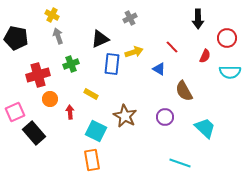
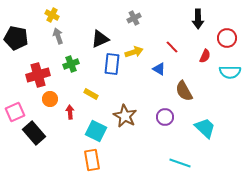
gray cross: moved 4 px right
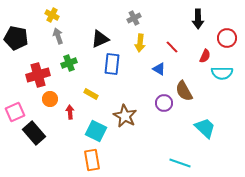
yellow arrow: moved 6 px right, 9 px up; rotated 114 degrees clockwise
green cross: moved 2 px left, 1 px up
cyan semicircle: moved 8 px left, 1 px down
purple circle: moved 1 px left, 14 px up
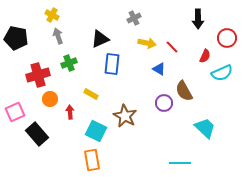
yellow arrow: moved 7 px right; rotated 84 degrees counterclockwise
cyan semicircle: rotated 25 degrees counterclockwise
black rectangle: moved 3 px right, 1 px down
cyan line: rotated 20 degrees counterclockwise
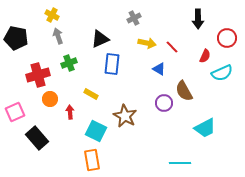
cyan trapezoid: rotated 110 degrees clockwise
black rectangle: moved 4 px down
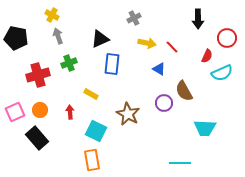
red semicircle: moved 2 px right
orange circle: moved 10 px left, 11 px down
brown star: moved 3 px right, 2 px up
cyan trapezoid: rotated 30 degrees clockwise
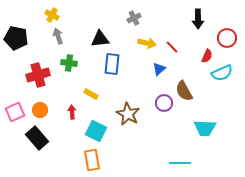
black triangle: rotated 18 degrees clockwise
green cross: rotated 28 degrees clockwise
blue triangle: rotated 48 degrees clockwise
red arrow: moved 2 px right
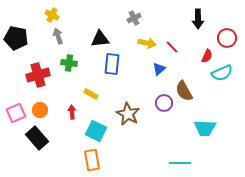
pink square: moved 1 px right, 1 px down
